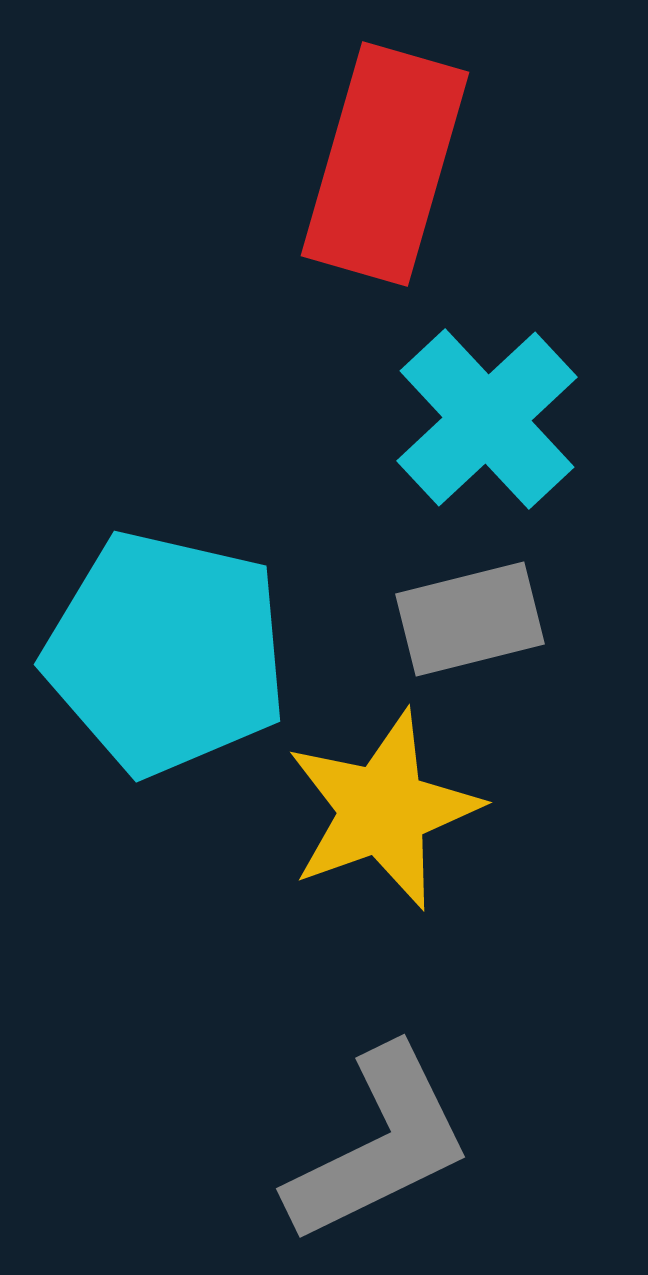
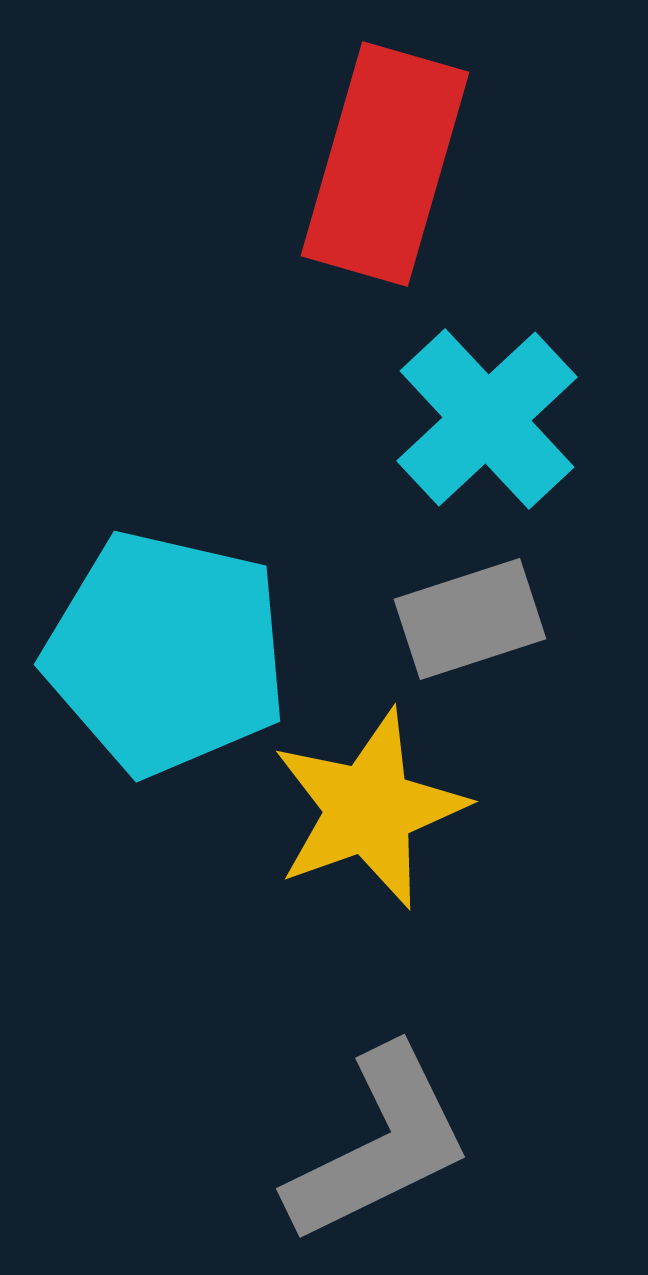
gray rectangle: rotated 4 degrees counterclockwise
yellow star: moved 14 px left, 1 px up
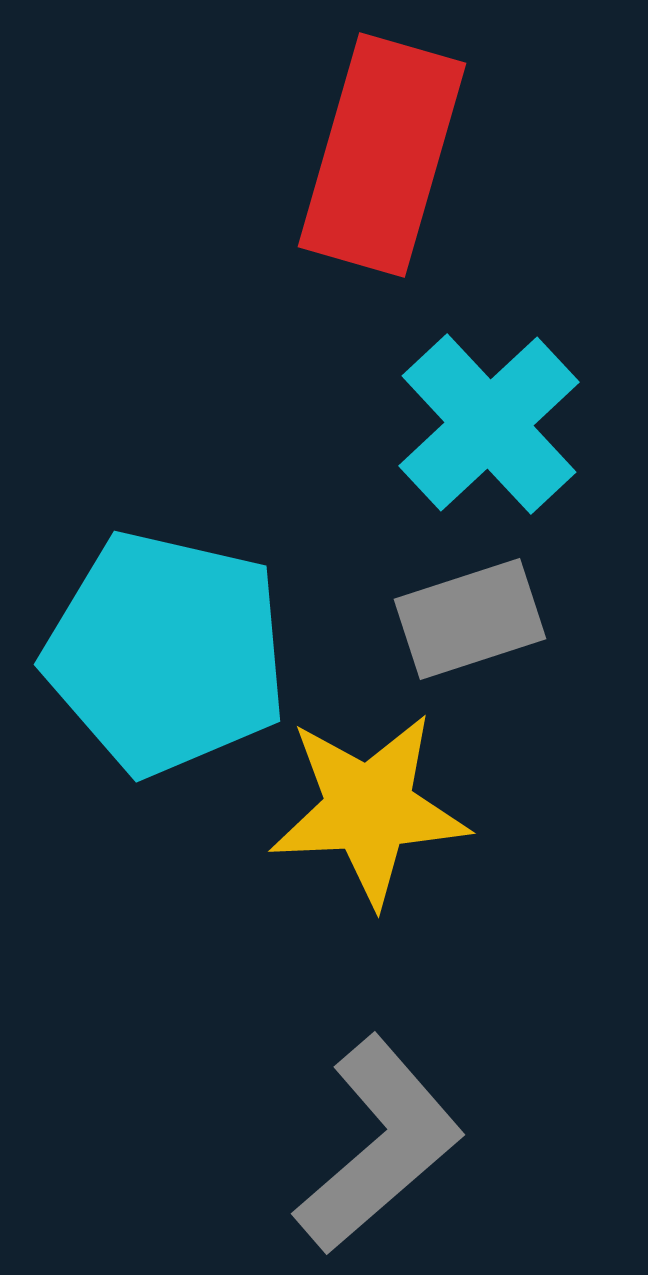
red rectangle: moved 3 px left, 9 px up
cyan cross: moved 2 px right, 5 px down
yellow star: rotated 17 degrees clockwise
gray L-shape: rotated 15 degrees counterclockwise
